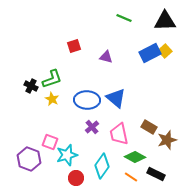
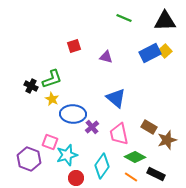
blue ellipse: moved 14 px left, 14 px down
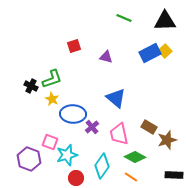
black rectangle: moved 18 px right, 1 px down; rotated 24 degrees counterclockwise
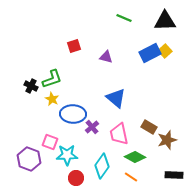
cyan star: rotated 15 degrees clockwise
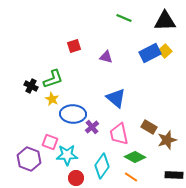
green L-shape: moved 1 px right
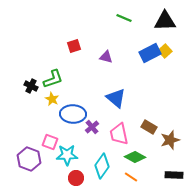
brown star: moved 3 px right
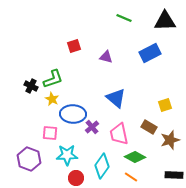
yellow square: moved 54 px down; rotated 24 degrees clockwise
pink square: moved 9 px up; rotated 14 degrees counterclockwise
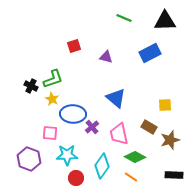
yellow square: rotated 16 degrees clockwise
